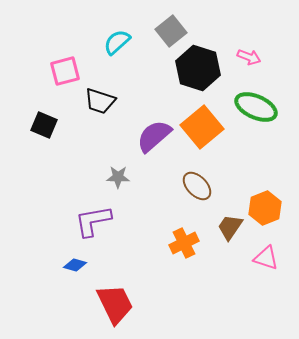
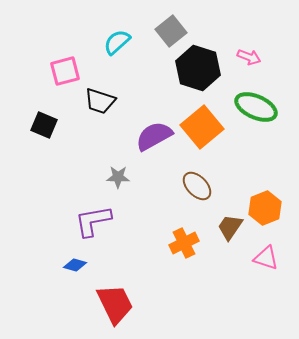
purple semicircle: rotated 12 degrees clockwise
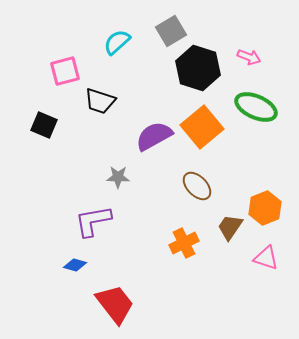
gray square: rotated 8 degrees clockwise
red trapezoid: rotated 12 degrees counterclockwise
